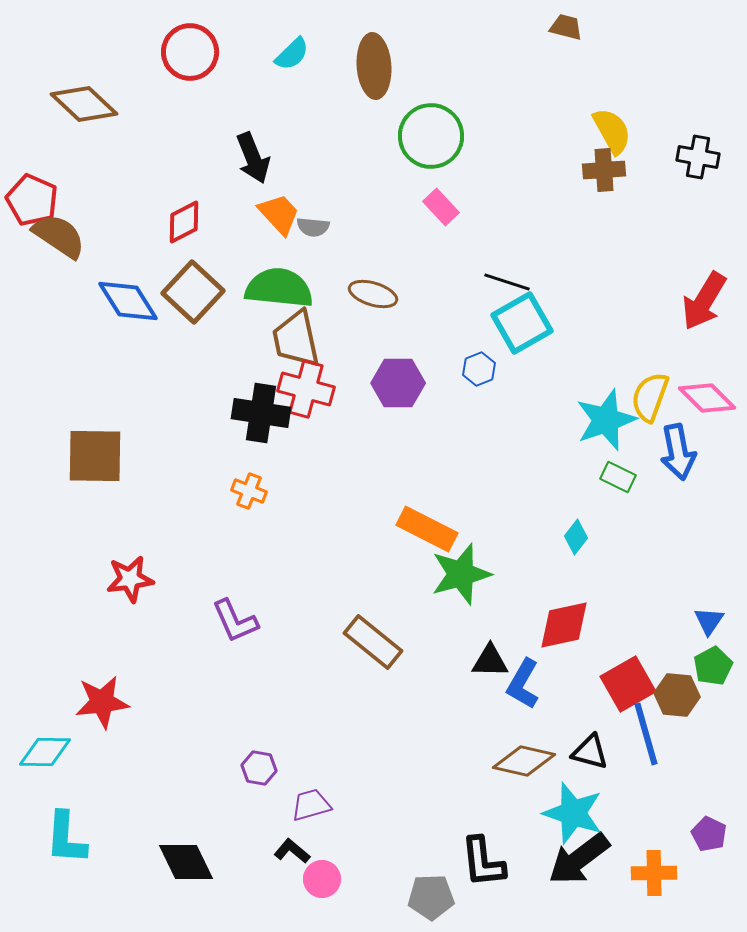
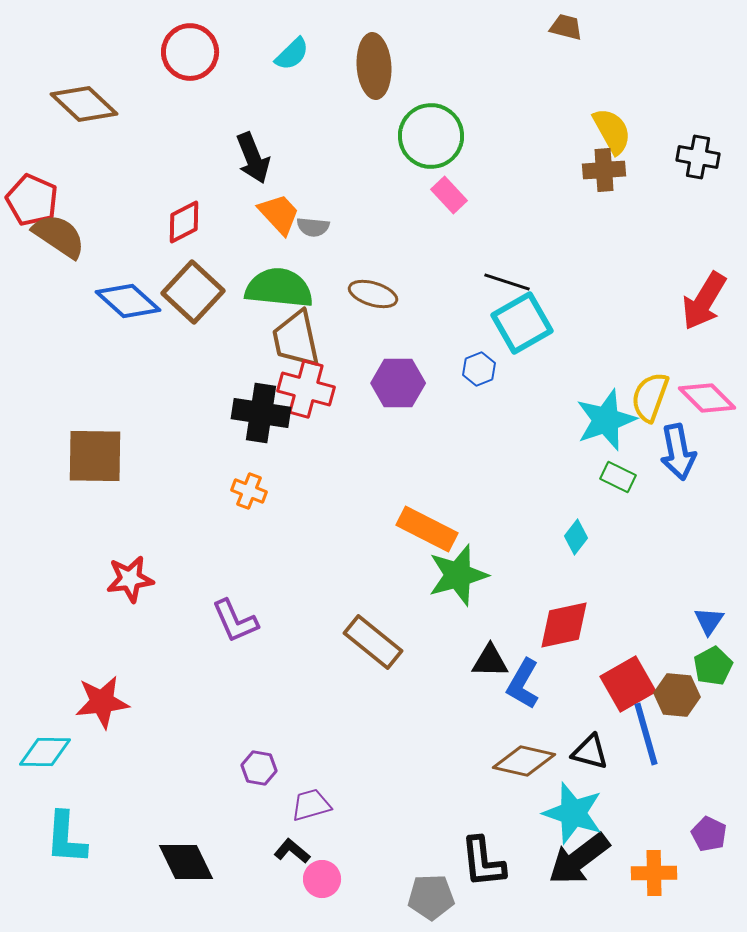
pink rectangle at (441, 207): moved 8 px right, 12 px up
blue diamond at (128, 301): rotated 16 degrees counterclockwise
green star at (461, 574): moved 3 px left, 1 px down
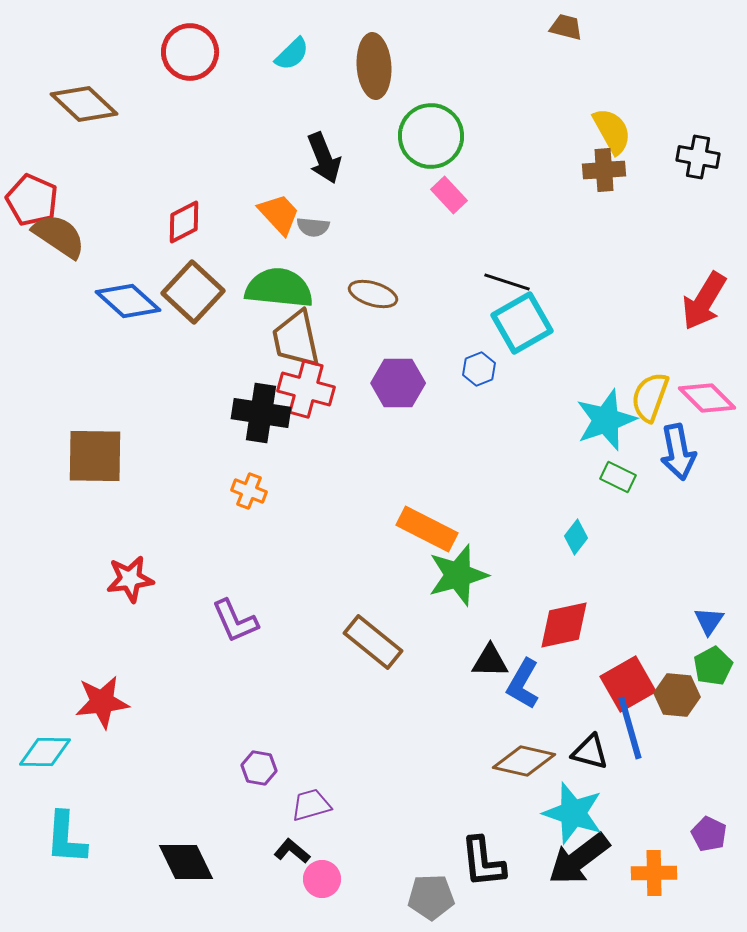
black arrow at (253, 158): moved 71 px right
blue line at (646, 734): moved 16 px left, 6 px up
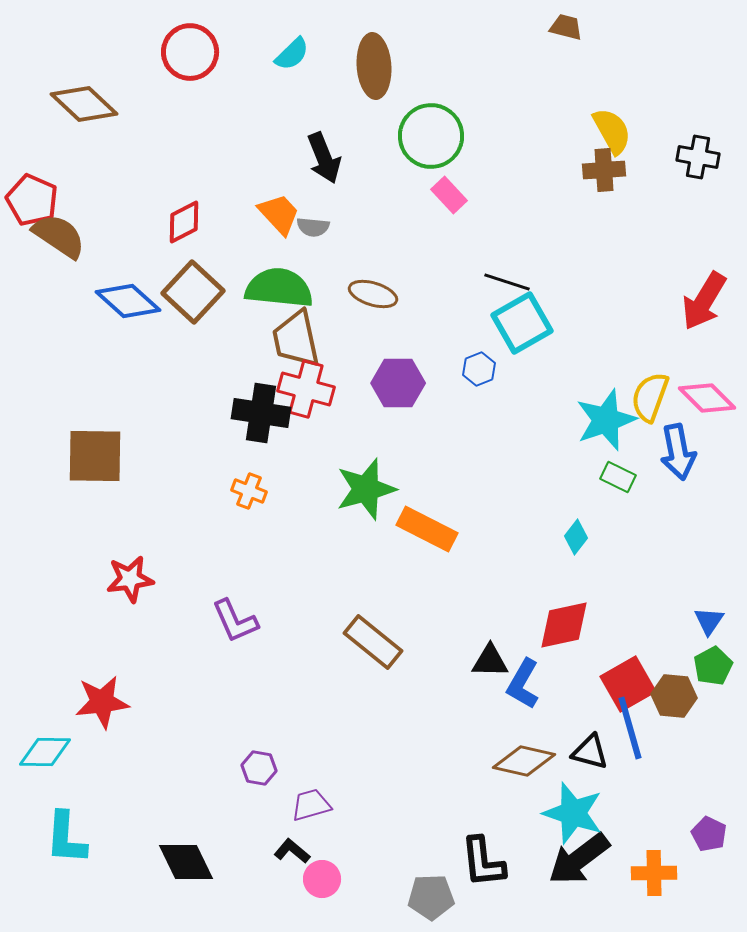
green star at (458, 575): moved 92 px left, 86 px up
brown hexagon at (677, 695): moved 3 px left, 1 px down
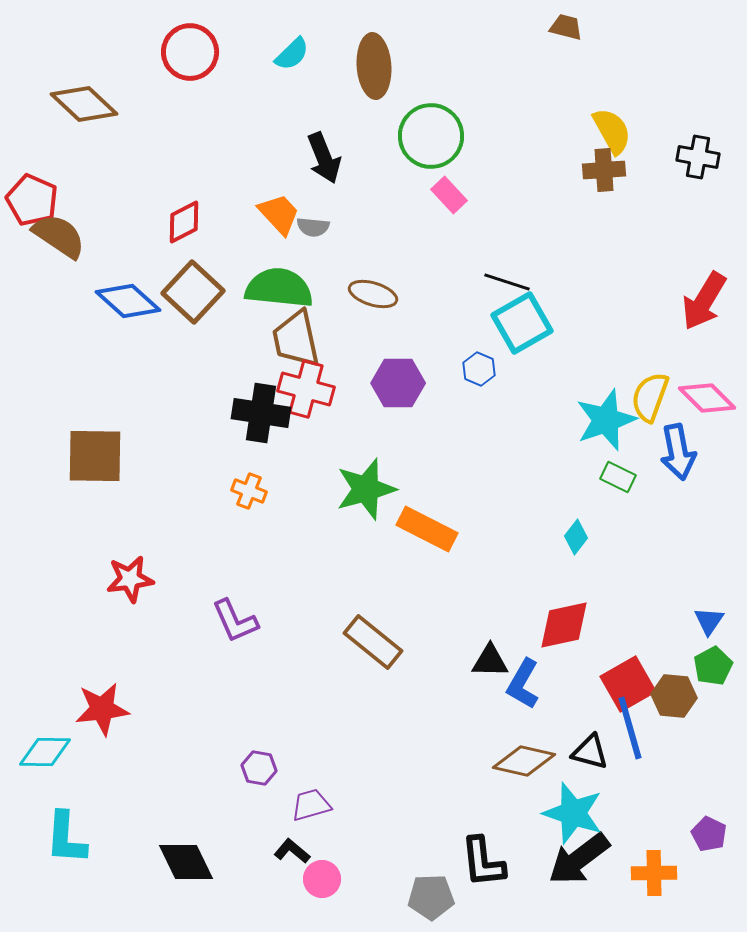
blue hexagon at (479, 369): rotated 16 degrees counterclockwise
red star at (102, 702): moved 7 px down
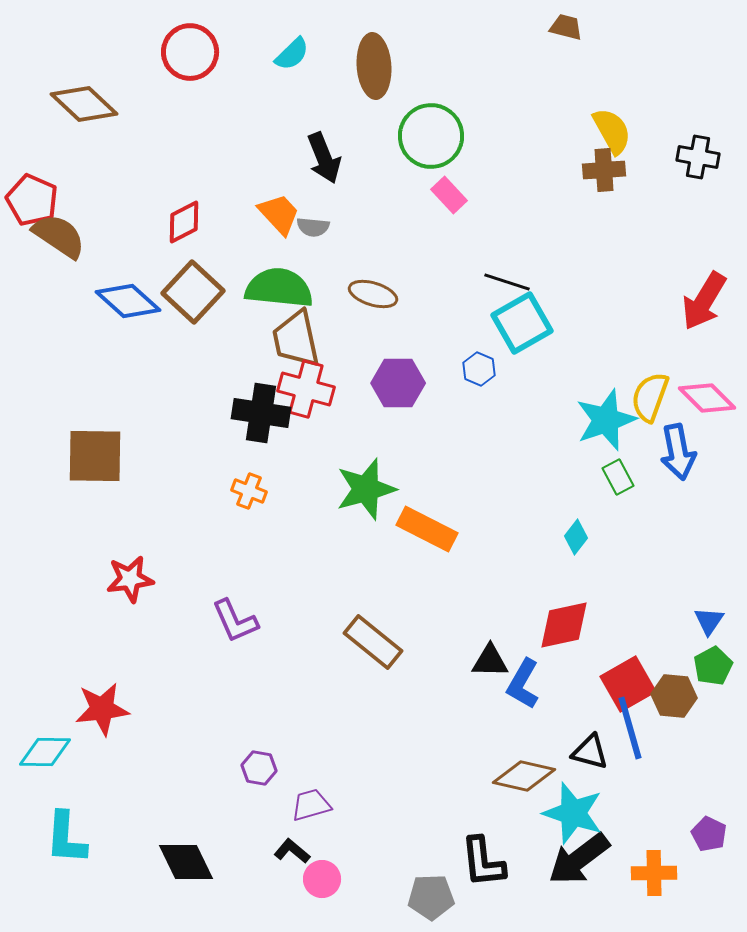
green rectangle at (618, 477): rotated 36 degrees clockwise
brown diamond at (524, 761): moved 15 px down
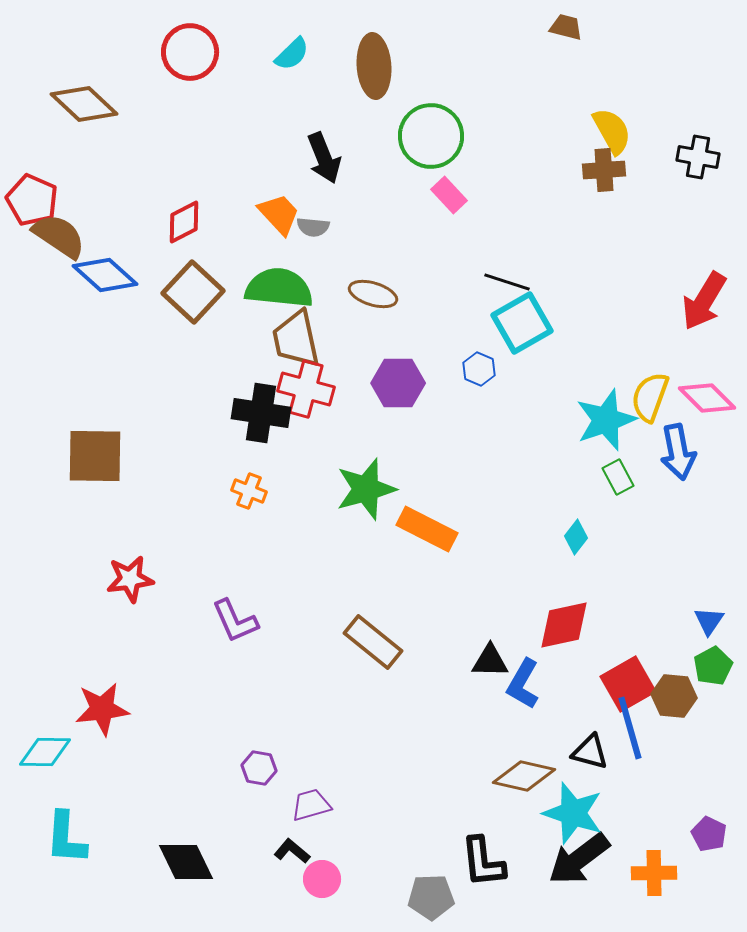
blue diamond at (128, 301): moved 23 px left, 26 px up
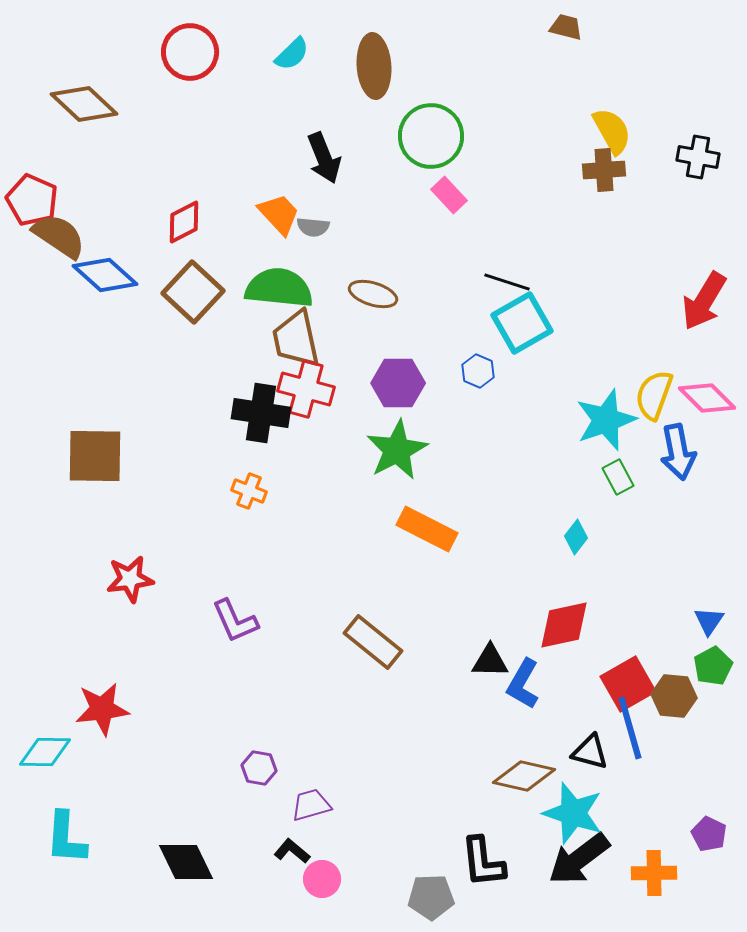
blue hexagon at (479, 369): moved 1 px left, 2 px down
yellow semicircle at (650, 397): moved 4 px right, 2 px up
green star at (366, 489): moved 31 px right, 39 px up; rotated 12 degrees counterclockwise
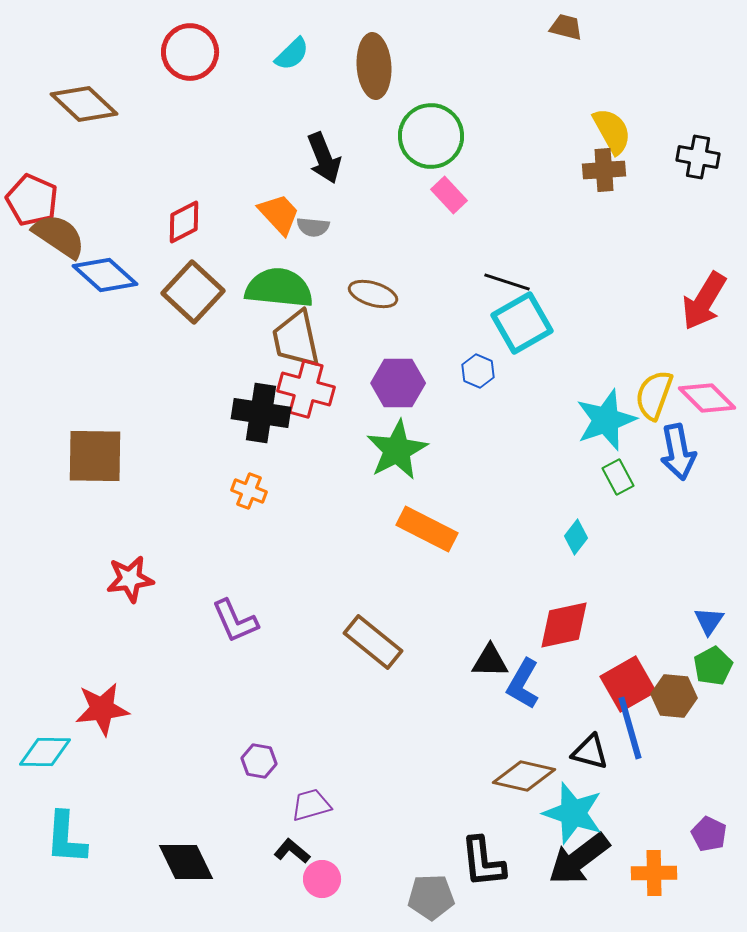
purple hexagon at (259, 768): moved 7 px up
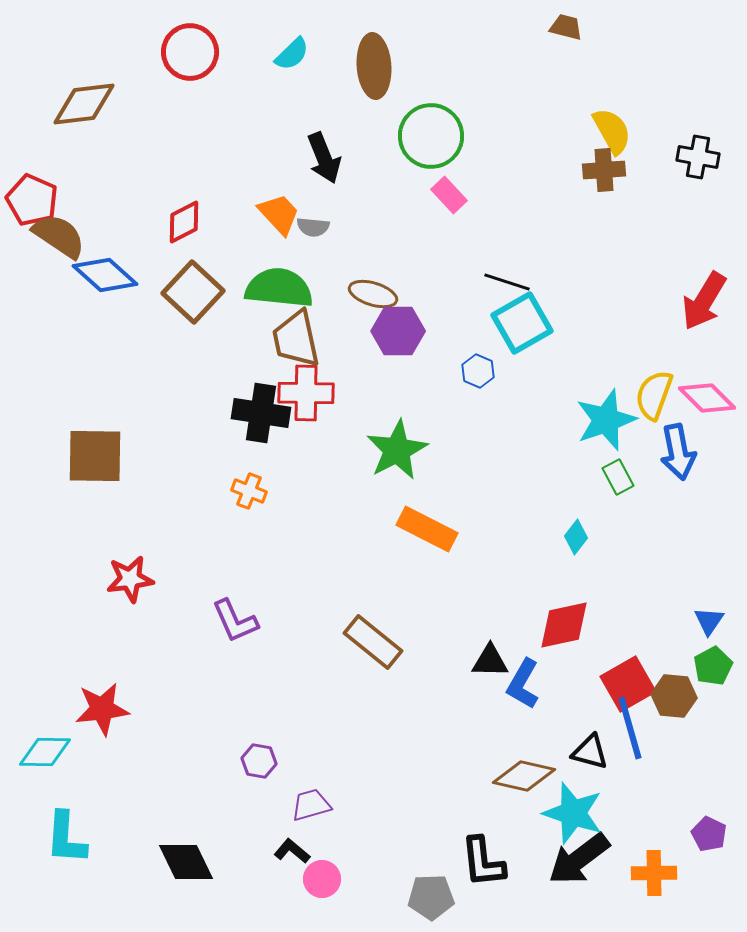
brown diamond at (84, 104): rotated 50 degrees counterclockwise
purple hexagon at (398, 383): moved 52 px up
red cross at (306, 389): moved 4 px down; rotated 14 degrees counterclockwise
